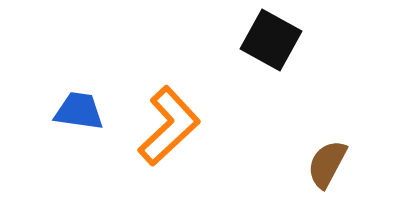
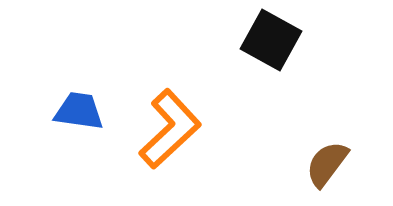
orange L-shape: moved 1 px right, 3 px down
brown semicircle: rotated 9 degrees clockwise
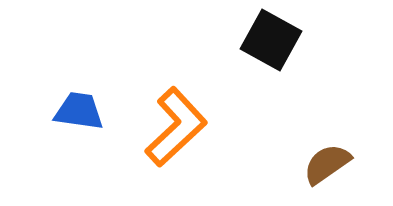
orange L-shape: moved 6 px right, 2 px up
brown semicircle: rotated 18 degrees clockwise
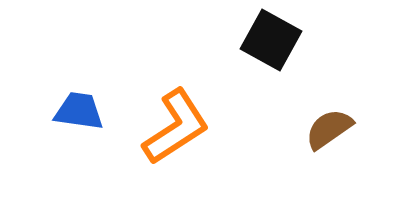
orange L-shape: rotated 10 degrees clockwise
brown semicircle: moved 2 px right, 35 px up
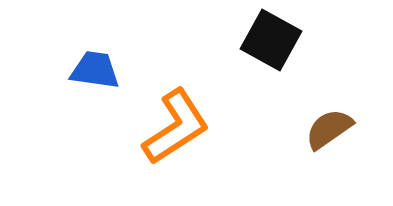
blue trapezoid: moved 16 px right, 41 px up
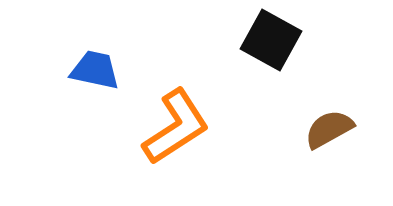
blue trapezoid: rotated 4 degrees clockwise
brown semicircle: rotated 6 degrees clockwise
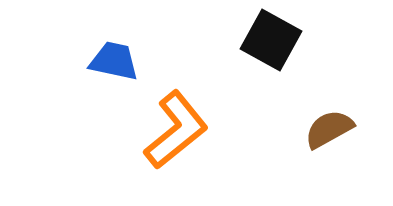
blue trapezoid: moved 19 px right, 9 px up
orange L-shape: moved 3 px down; rotated 6 degrees counterclockwise
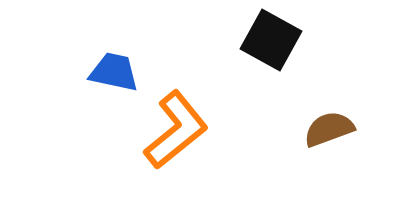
blue trapezoid: moved 11 px down
brown semicircle: rotated 9 degrees clockwise
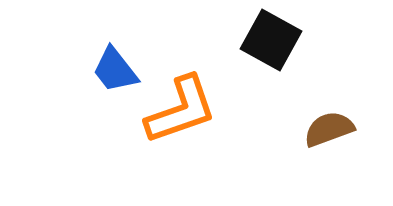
blue trapezoid: moved 1 px right, 2 px up; rotated 140 degrees counterclockwise
orange L-shape: moved 5 px right, 20 px up; rotated 20 degrees clockwise
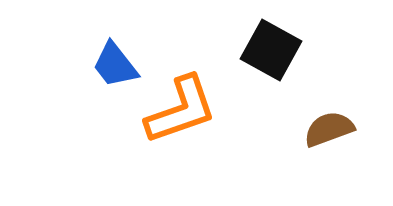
black square: moved 10 px down
blue trapezoid: moved 5 px up
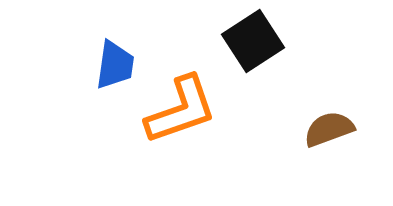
black square: moved 18 px left, 9 px up; rotated 28 degrees clockwise
blue trapezoid: rotated 134 degrees counterclockwise
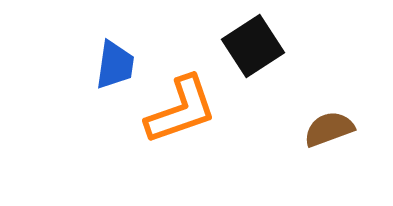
black square: moved 5 px down
